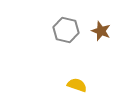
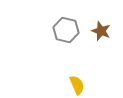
yellow semicircle: rotated 48 degrees clockwise
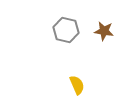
brown star: moved 3 px right; rotated 12 degrees counterclockwise
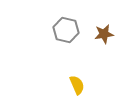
brown star: moved 3 px down; rotated 18 degrees counterclockwise
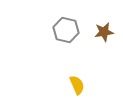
brown star: moved 2 px up
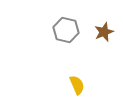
brown star: rotated 12 degrees counterclockwise
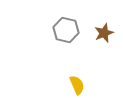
brown star: moved 1 px down
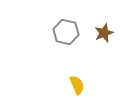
gray hexagon: moved 2 px down
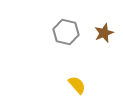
yellow semicircle: rotated 18 degrees counterclockwise
